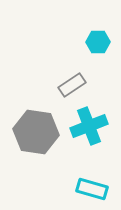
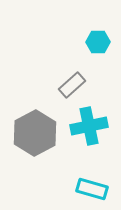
gray rectangle: rotated 8 degrees counterclockwise
cyan cross: rotated 9 degrees clockwise
gray hexagon: moved 1 px left, 1 px down; rotated 24 degrees clockwise
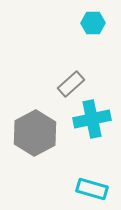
cyan hexagon: moved 5 px left, 19 px up
gray rectangle: moved 1 px left, 1 px up
cyan cross: moved 3 px right, 7 px up
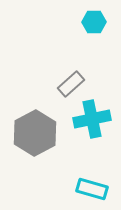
cyan hexagon: moved 1 px right, 1 px up
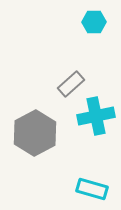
cyan cross: moved 4 px right, 3 px up
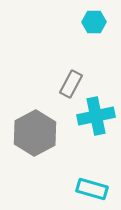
gray rectangle: rotated 20 degrees counterclockwise
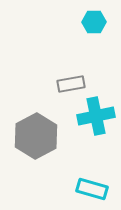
gray rectangle: rotated 52 degrees clockwise
gray hexagon: moved 1 px right, 3 px down
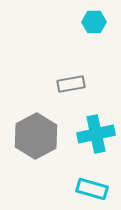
cyan cross: moved 18 px down
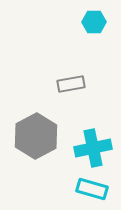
cyan cross: moved 3 px left, 14 px down
